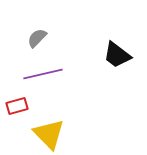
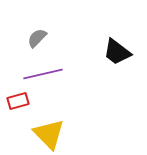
black trapezoid: moved 3 px up
red rectangle: moved 1 px right, 5 px up
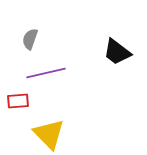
gray semicircle: moved 7 px left, 1 px down; rotated 25 degrees counterclockwise
purple line: moved 3 px right, 1 px up
red rectangle: rotated 10 degrees clockwise
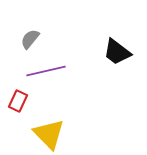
gray semicircle: rotated 20 degrees clockwise
purple line: moved 2 px up
red rectangle: rotated 60 degrees counterclockwise
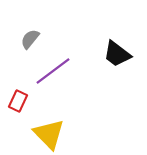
black trapezoid: moved 2 px down
purple line: moved 7 px right; rotated 24 degrees counterclockwise
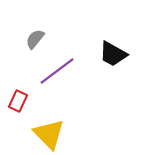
gray semicircle: moved 5 px right
black trapezoid: moved 4 px left; rotated 8 degrees counterclockwise
purple line: moved 4 px right
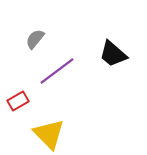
black trapezoid: rotated 12 degrees clockwise
red rectangle: rotated 35 degrees clockwise
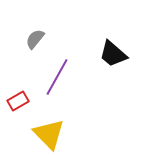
purple line: moved 6 px down; rotated 24 degrees counterclockwise
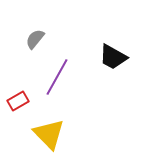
black trapezoid: moved 3 px down; rotated 12 degrees counterclockwise
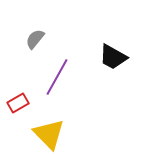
red rectangle: moved 2 px down
